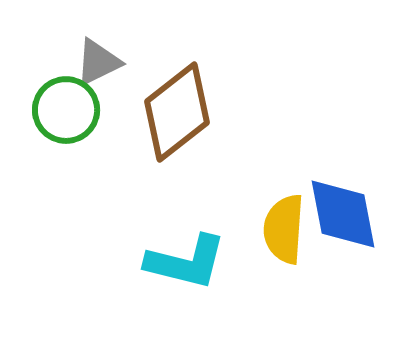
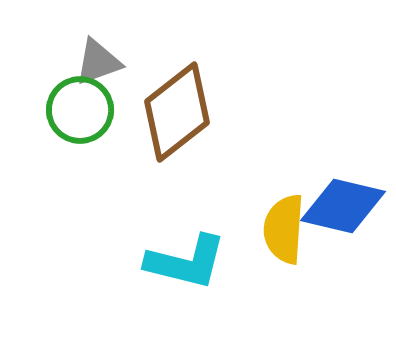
gray triangle: rotated 6 degrees clockwise
green circle: moved 14 px right
blue diamond: moved 8 px up; rotated 66 degrees counterclockwise
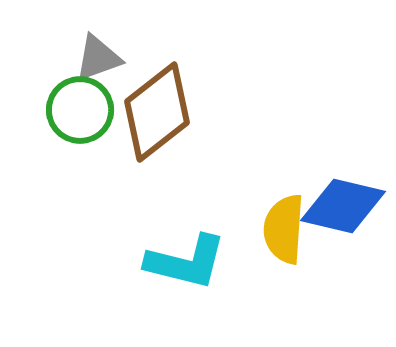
gray triangle: moved 4 px up
brown diamond: moved 20 px left
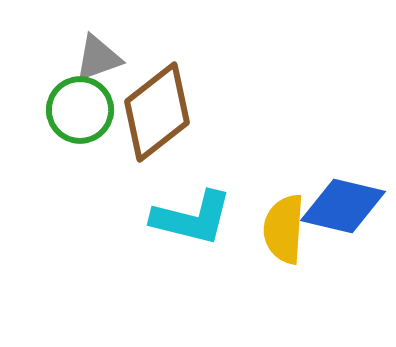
cyan L-shape: moved 6 px right, 44 px up
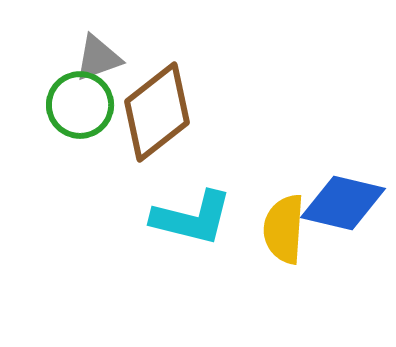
green circle: moved 5 px up
blue diamond: moved 3 px up
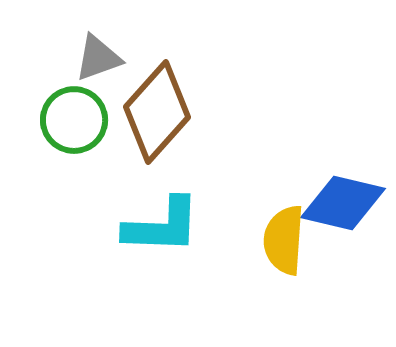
green circle: moved 6 px left, 15 px down
brown diamond: rotated 10 degrees counterclockwise
cyan L-shape: moved 30 px left, 8 px down; rotated 12 degrees counterclockwise
yellow semicircle: moved 11 px down
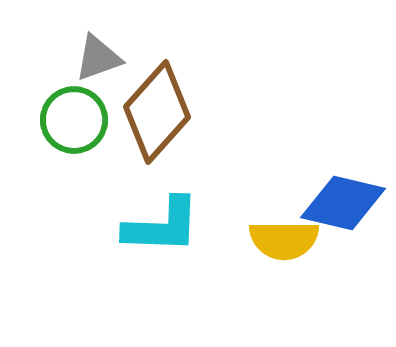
yellow semicircle: rotated 94 degrees counterclockwise
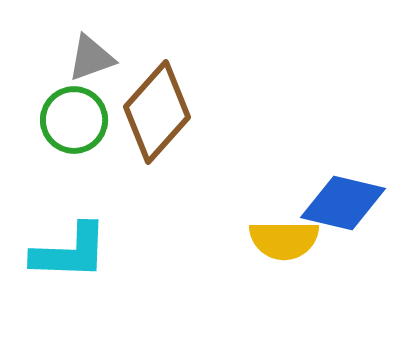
gray triangle: moved 7 px left
cyan L-shape: moved 92 px left, 26 px down
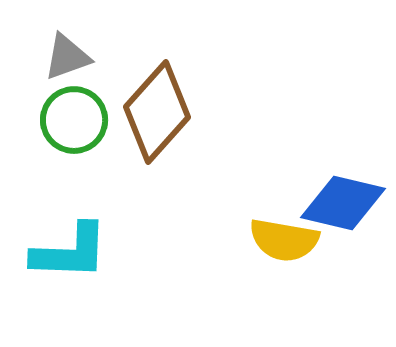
gray triangle: moved 24 px left, 1 px up
yellow semicircle: rotated 10 degrees clockwise
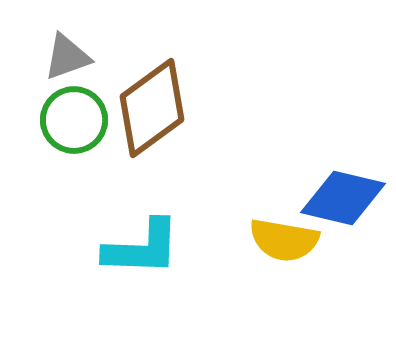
brown diamond: moved 5 px left, 4 px up; rotated 12 degrees clockwise
blue diamond: moved 5 px up
cyan L-shape: moved 72 px right, 4 px up
